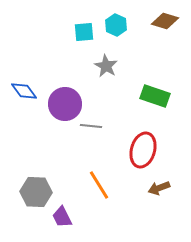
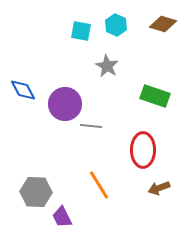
brown diamond: moved 2 px left, 3 px down
cyan square: moved 3 px left, 1 px up; rotated 15 degrees clockwise
gray star: moved 1 px right
blue diamond: moved 1 px left, 1 px up; rotated 8 degrees clockwise
red ellipse: rotated 16 degrees counterclockwise
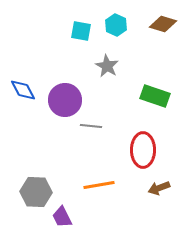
purple circle: moved 4 px up
orange line: rotated 68 degrees counterclockwise
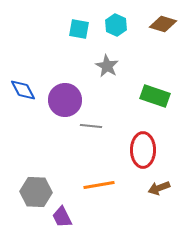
cyan square: moved 2 px left, 2 px up
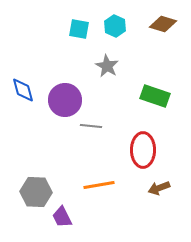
cyan hexagon: moved 1 px left, 1 px down
blue diamond: rotated 12 degrees clockwise
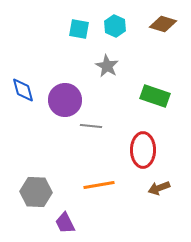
purple trapezoid: moved 3 px right, 6 px down
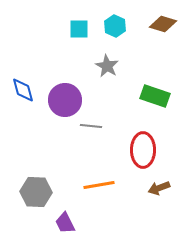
cyan square: rotated 10 degrees counterclockwise
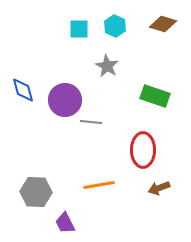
gray line: moved 4 px up
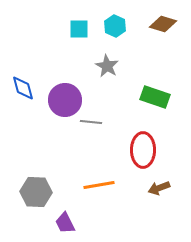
blue diamond: moved 2 px up
green rectangle: moved 1 px down
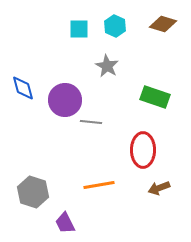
gray hexagon: moved 3 px left; rotated 16 degrees clockwise
